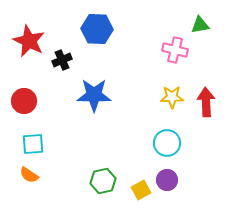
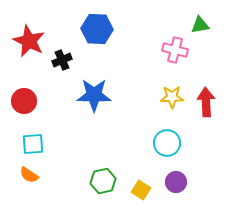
purple circle: moved 9 px right, 2 px down
yellow square: rotated 30 degrees counterclockwise
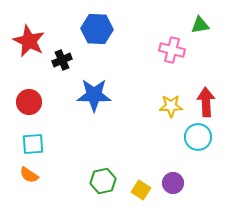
pink cross: moved 3 px left
yellow star: moved 1 px left, 9 px down
red circle: moved 5 px right, 1 px down
cyan circle: moved 31 px right, 6 px up
purple circle: moved 3 px left, 1 px down
